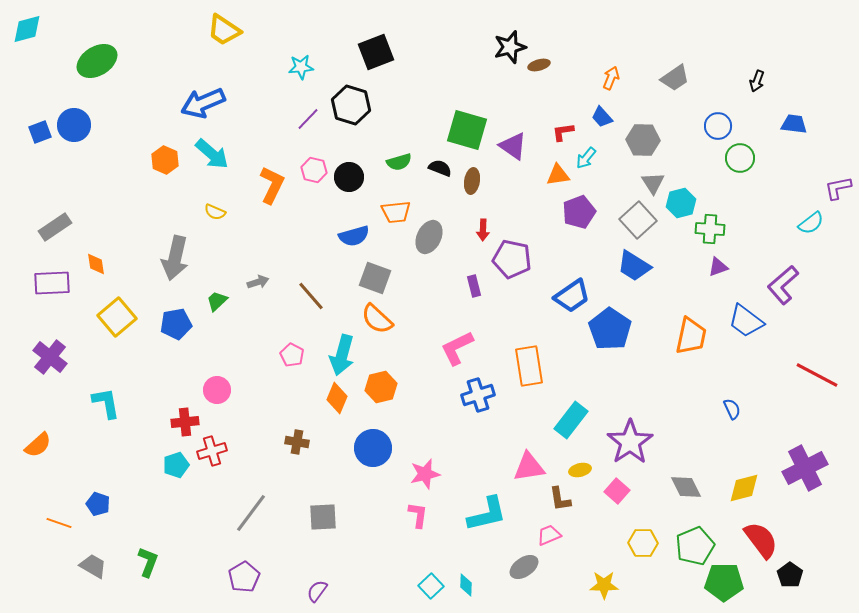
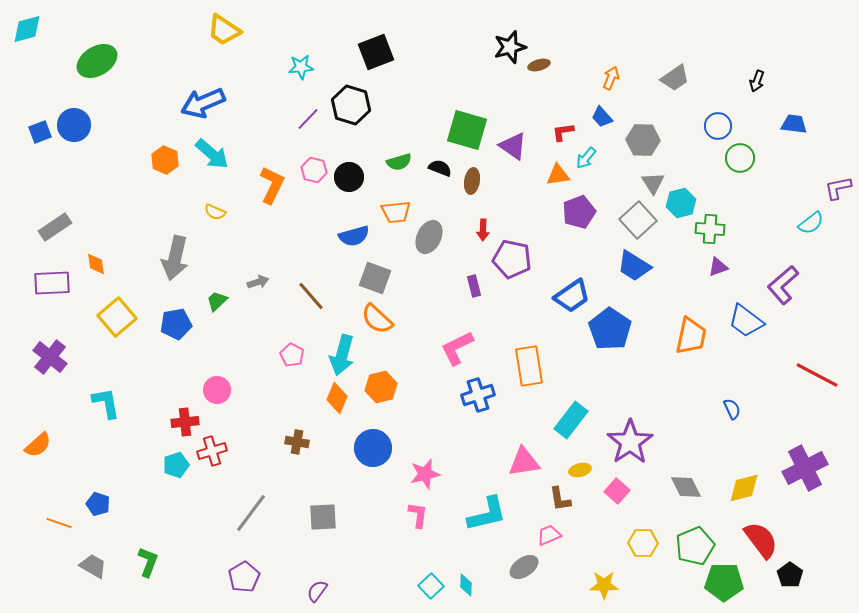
pink triangle at (529, 467): moved 5 px left, 5 px up
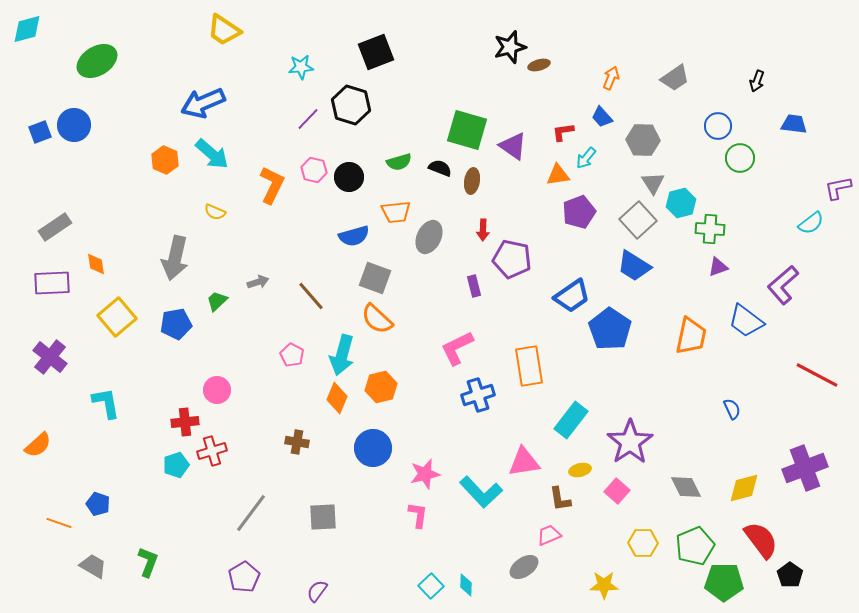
purple cross at (805, 468): rotated 6 degrees clockwise
cyan L-shape at (487, 514): moved 6 px left, 22 px up; rotated 60 degrees clockwise
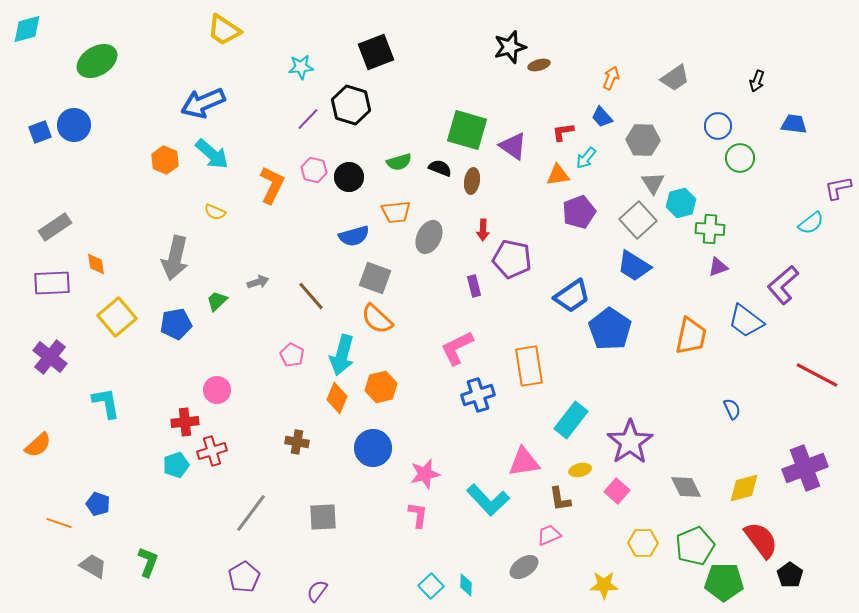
cyan L-shape at (481, 492): moved 7 px right, 8 px down
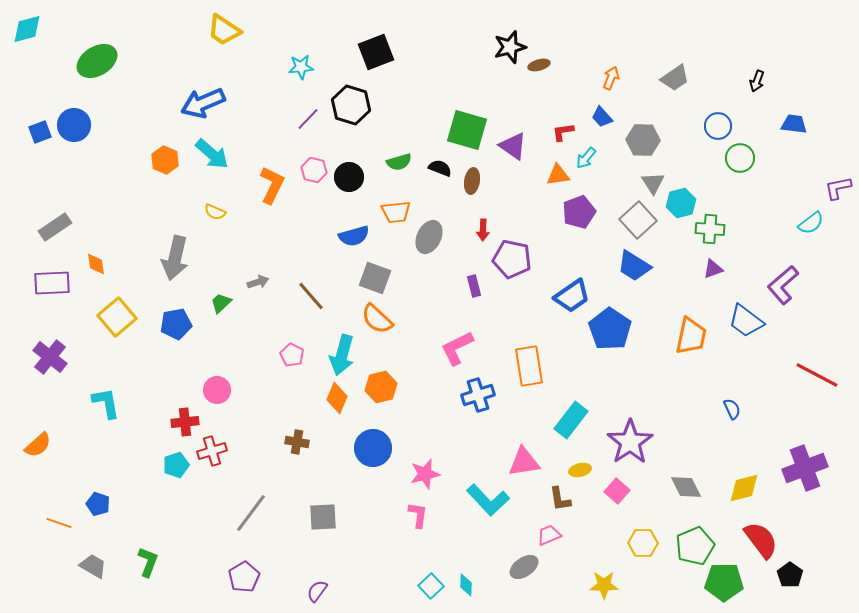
purple triangle at (718, 267): moved 5 px left, 2 px down
green trapezoid at (217, 301): moved 4 px right, 2 px down
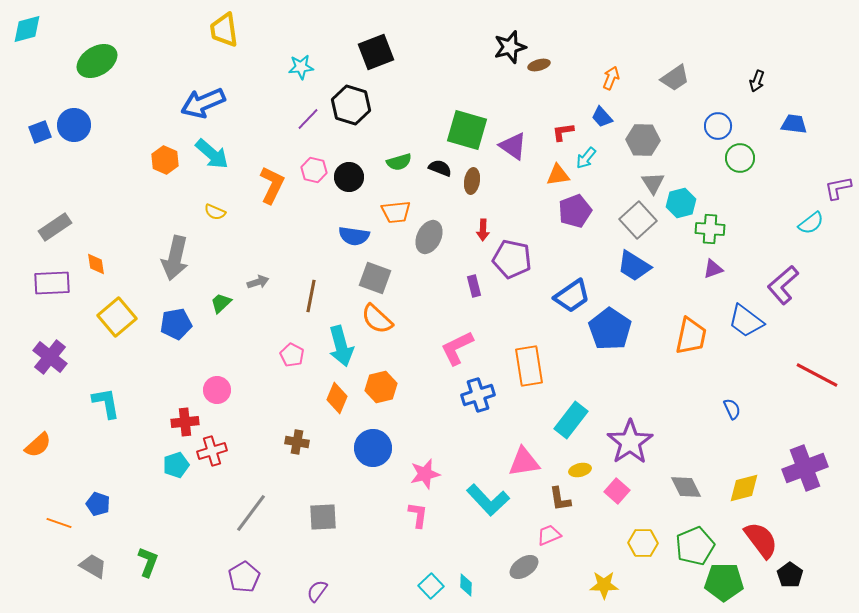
yellow trapezoid at (224, 30): rotated 48 degrees clockwise
purple pentagon at (579, 212): moved 4 px left, 1 px up
blue semicircle at (354, 236): rotated 24 degrees clockwise
brown line at (311, 296): rotated 52 degrees clockwise
cyan arrow at (342, 355): moved 1 px left, 9 px up; rotated 30 degrees counterclockwise
